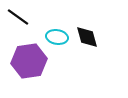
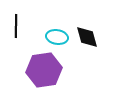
black line: moved 2 px left, 9 px down; rotated 55 degrees clockwise
purple hexagon: moved 15 px right, 9 px down
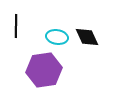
black diamond: rotated 10 degrees counterclockwise
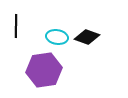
black diamond: rotated 45 degrees counterclockwise
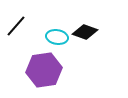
black line: rotated 40 degrees clockwise
black diamond: moved 2 px left, 5 px up
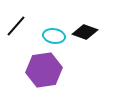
cyan ellipse: moved 3 px left, 1 px up
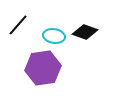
black line: moved 2 px right, 1 px up
purple hexagon: moved 1 px left, 2 px up
